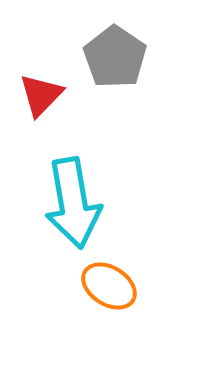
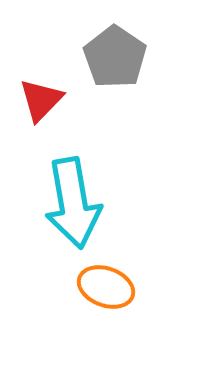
red triangle: moved 5 px down
orange ellipse: moved 3 px left, 1 px down; rotated 12 degrees counterclockwise
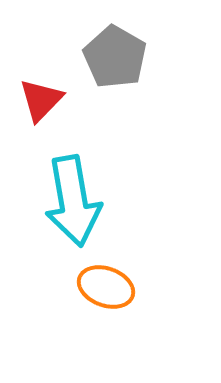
gray pentagon: rotated 4 degrees counterclockwise
cyan arrow: moved 2 px up
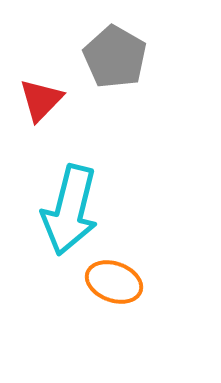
cyan arrow: moved 3 px left, 9 px down; rotated 24 degrees clockwise
orange ellipse: moved 8 px right, 5 px up
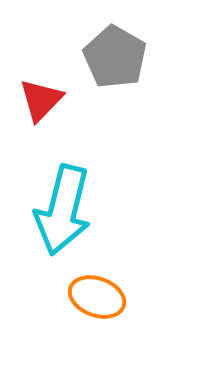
cyan arrow: moved 7 px left
orange ellipse: moved 17 px left, 15 px down
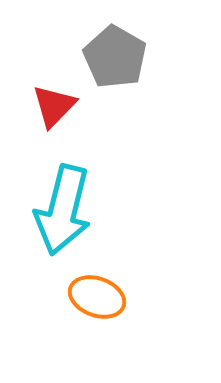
red triangle: moved 13 px right, 6 px down
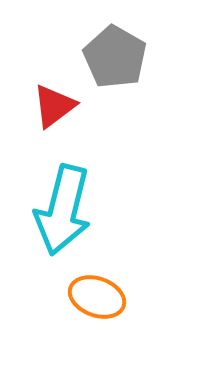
red triangle: rotated 9 degrees clockwise
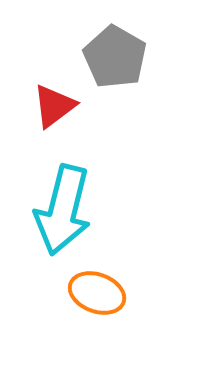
orange ellipse: moved 4 px up
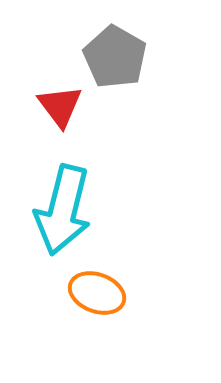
red triangle: moved 6 px right; rotated 30 degrees counterclockwise
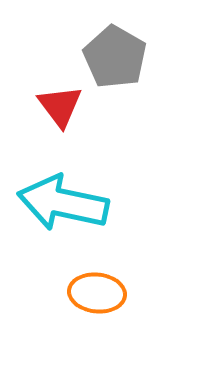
cyan arrow: moved 7 px up; rotated 88 degrees clockwise
orange ellipse: rotated 14 degrees counterclockwise
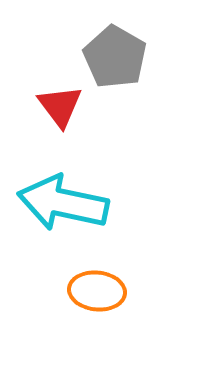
orange ellipse: moved 2 px up
